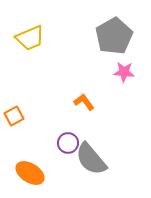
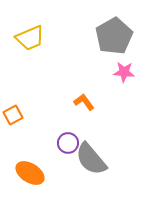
orange square: moved 1 px left, 1 px up
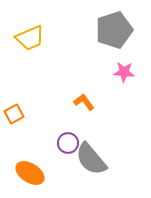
gray pentagon: moved 6 px up; rotated 12 degrees clockwise
orange square: moved 1 px right, 1 px up
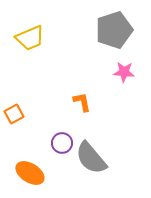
orange L-shape: moved 2 px left; rotated 25 degrees clockwise
purple circle: moved 6 px left
gray semicircle: moved 1 px up
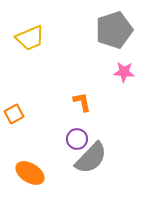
purple circle: moved 15 px right, 4 px up
gray semicircle: rotated 96 degrees counterclockwise
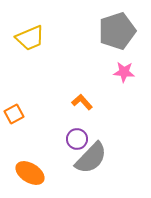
gray pentagon: moved 3 px right, 1 px down
orange L-shape: rotated 30 degrees counterclockwise
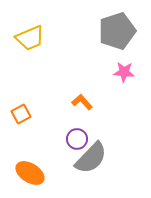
orange square: moved 7 px right
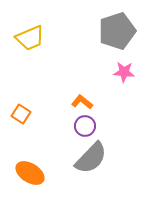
orange L-shape: rotated 10 degrees counterclockwise
orange square: rotated 30 degrees counterclockwise
purple circle: moved 8 px right, 13 px up
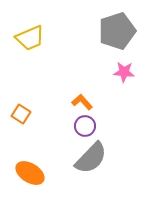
orange L-shape: rotated 10 degrees clockwise
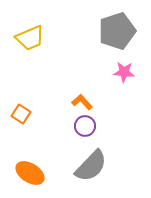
gray semicircle: moved 8 px down
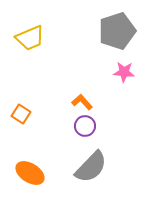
gray semicircle: moved 1 px down
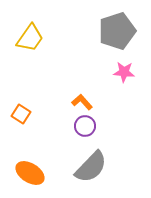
yellow trapezoid: rotated 32 degrees counterclockwise
